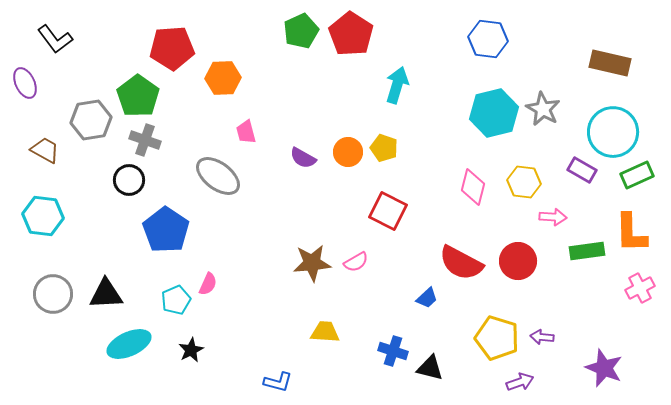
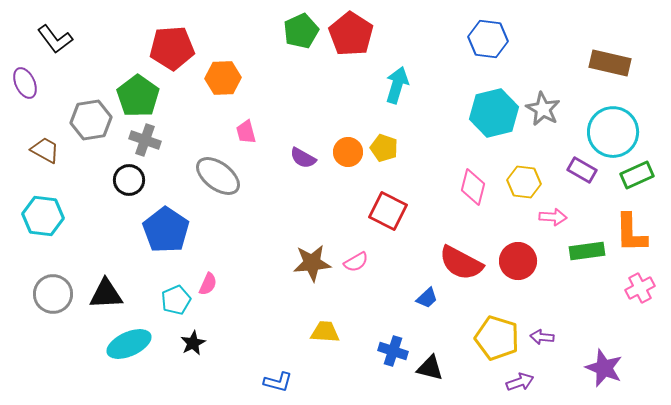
black star at (191, 350): moved 2 px right, 7 px up
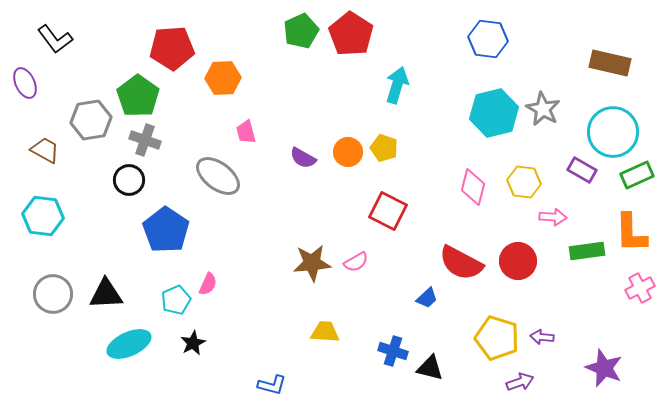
blue L-shape at (278, 382): moved 6 px left, 3 px down
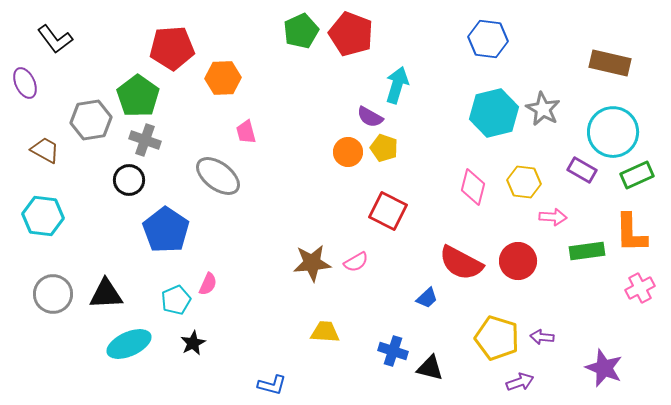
red pentagon at (351, 34): rotated 12 degrees counterclockwise
purple semicircle at (303, 158): moved 67 px right, 41 px up
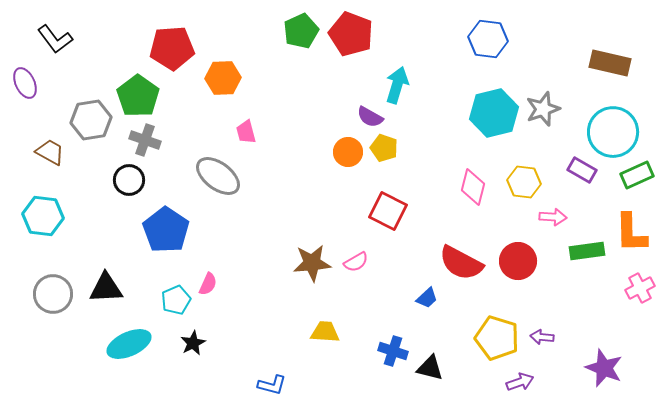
gray star at (543, 109): rotated 24 degrees clockwise
brown trapezoid at (45, 150): moved 5 px right, 2 px down
black triangle at (106, 294): moved 6 px up
